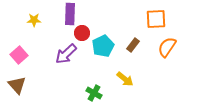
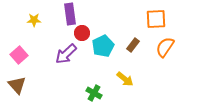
purple rectangle: rotated 10 degrees counterclockwise
orange semicircle: moved 2 px left
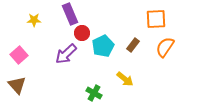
purple rectangle: rotated 15 degrees counterclockwise
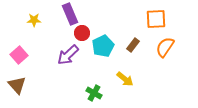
purple arrow: moved 2 px right, 1 px down
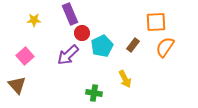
orange square: moved 3 px down
cyan pentagon: moved 1 px left
pink square: moved 6 px right, 1 px down
yellow arrow: rotated 24 degrees clockwise
green cross: rotated 21 degrees counterclockwise
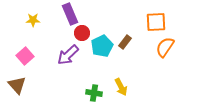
yellow star: moved 1 px left
brown rectangle: moved 8 px left, 3 px up
yellow arrow: moved 4 px left, 8 px down
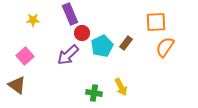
brown rectangle: moved 1 px right, 1 px down
brown triangle: rotated 12 degrees counterclockwise
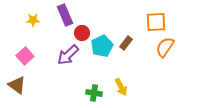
purple rectangle: moved 5 px left, 1 px down
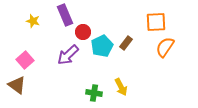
yellow star: moved 1 px down; rotated 16 degrees clockwise
red circle: moved 1 px right, 1 px up
pink square: moved 4 px down
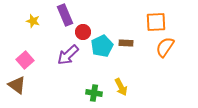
brown rectangle: rotated 56 degrees clockwise
